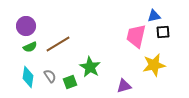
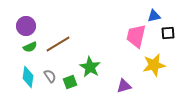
black square: moved 5 px right, 1 px down
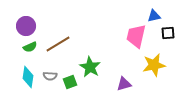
gray semicircle: rotated 128 degrees clockwise
purple triangle: moved 2 px up
